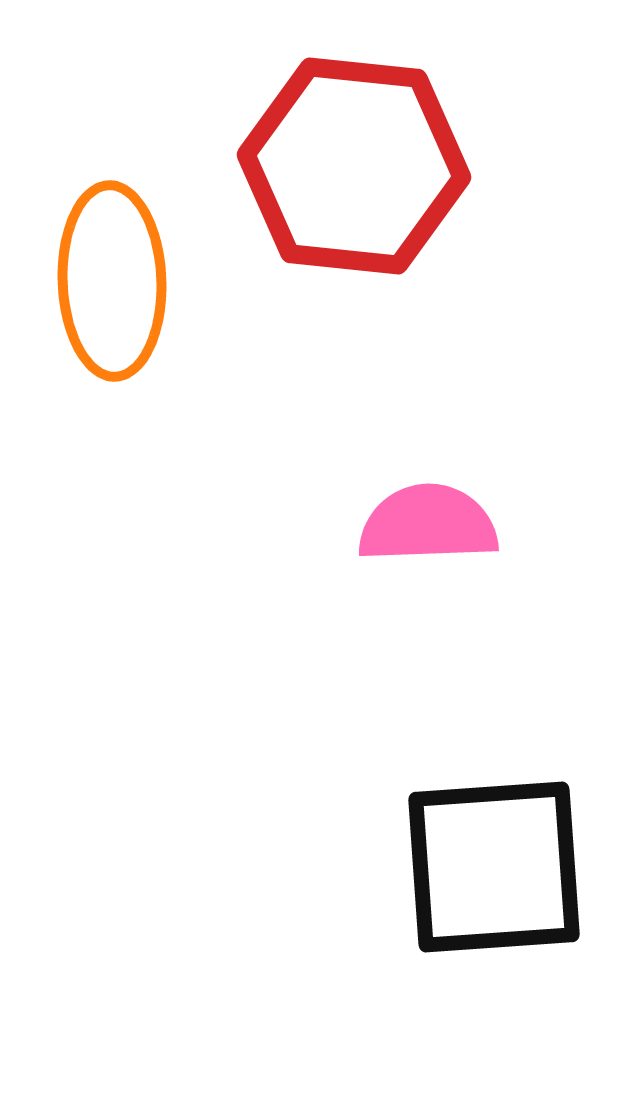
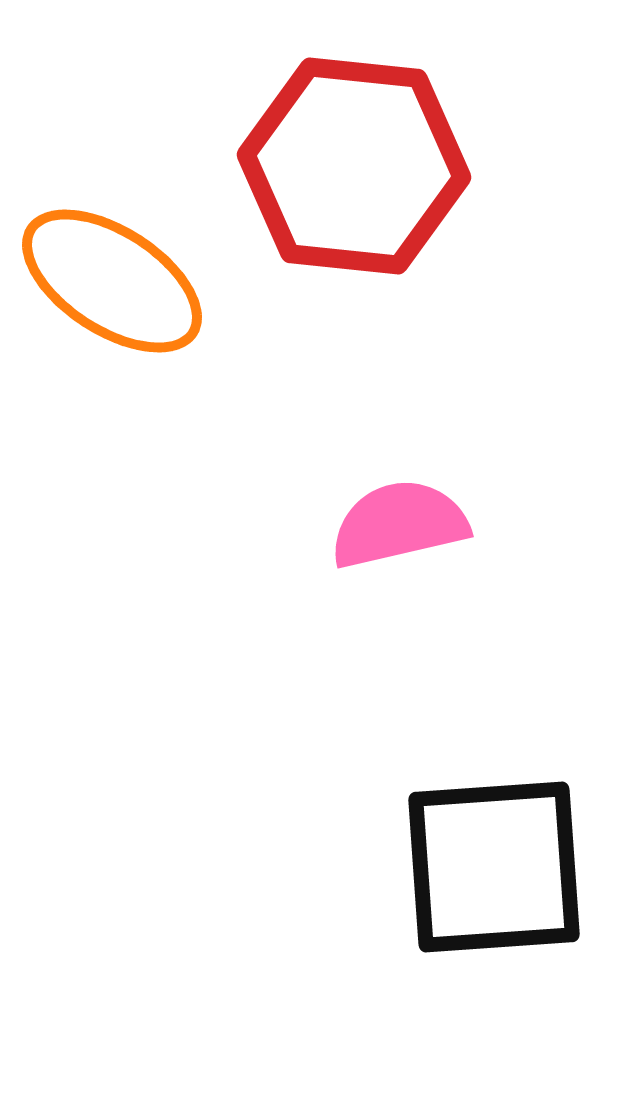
orange ellipse: rotated 55 degrees counterclockwise
pink semicircle: moved 29 px left; rotated 11 degrees counterclockwise
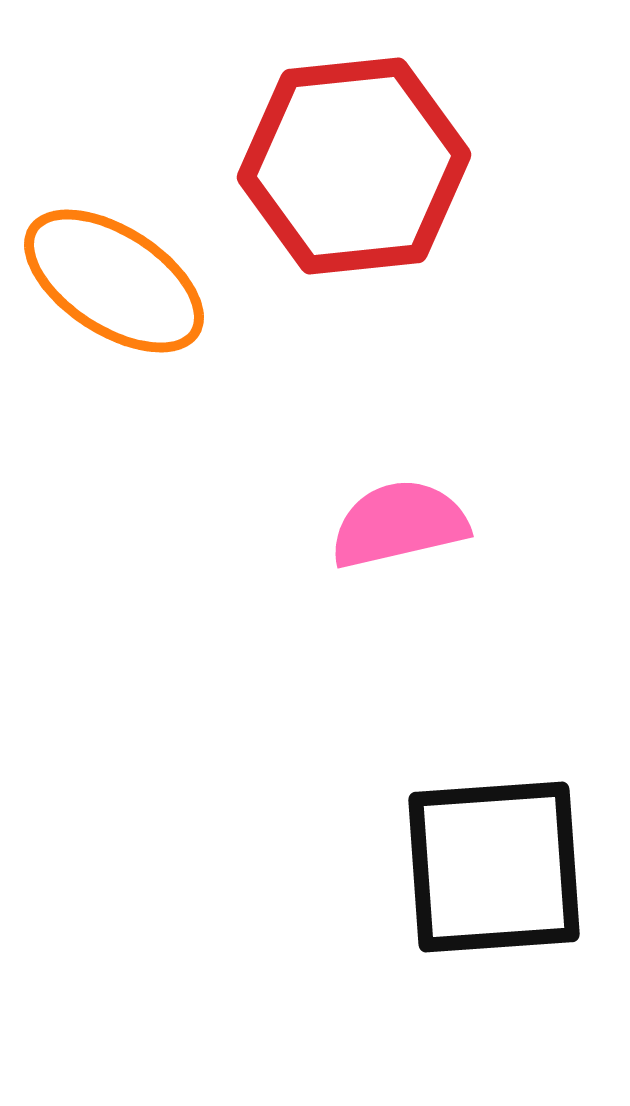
red hexagon: rotated 12 degrees counterclockwise
orange ellipse: moved 2 px right
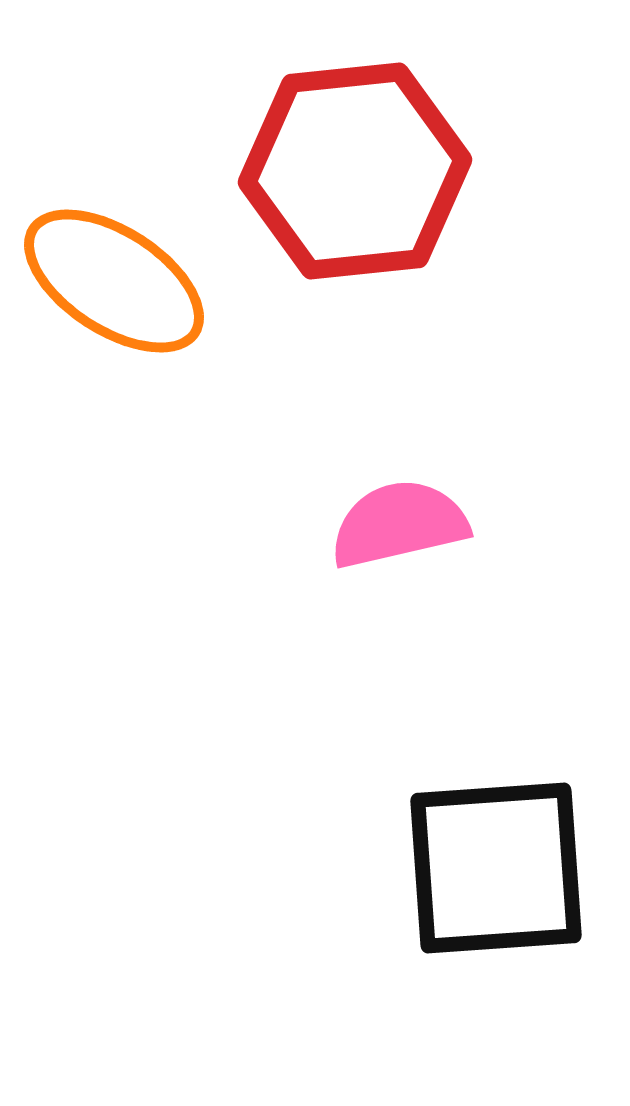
red hexagon: moved 1 px right, 5 px down
black square: moved 2 px right, 1 px down
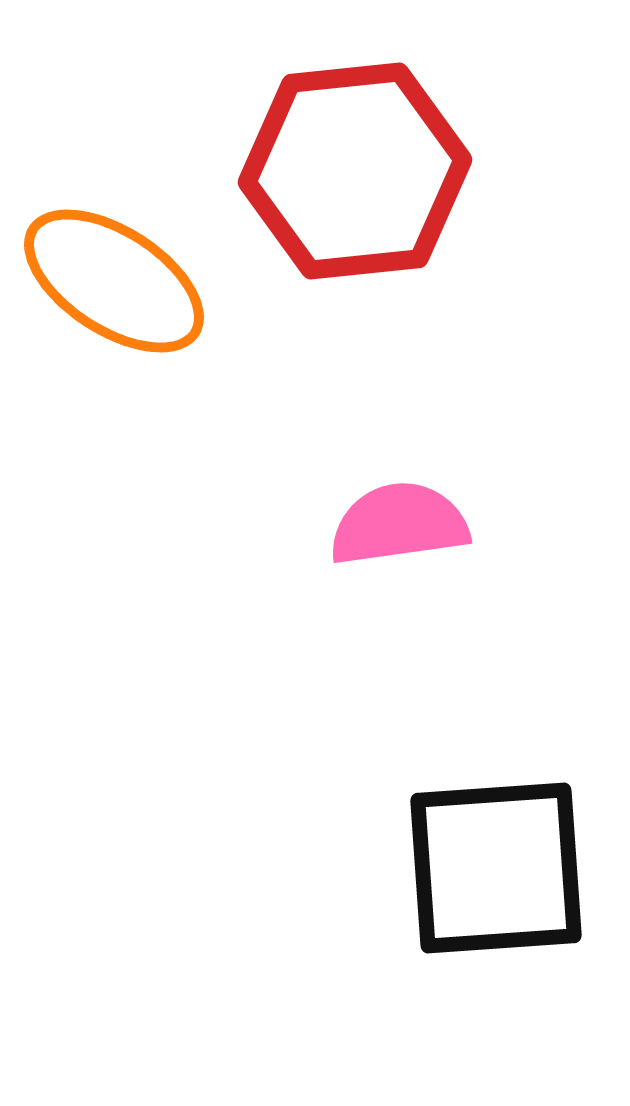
pink semicircle: rotated 5 degrees clockwise
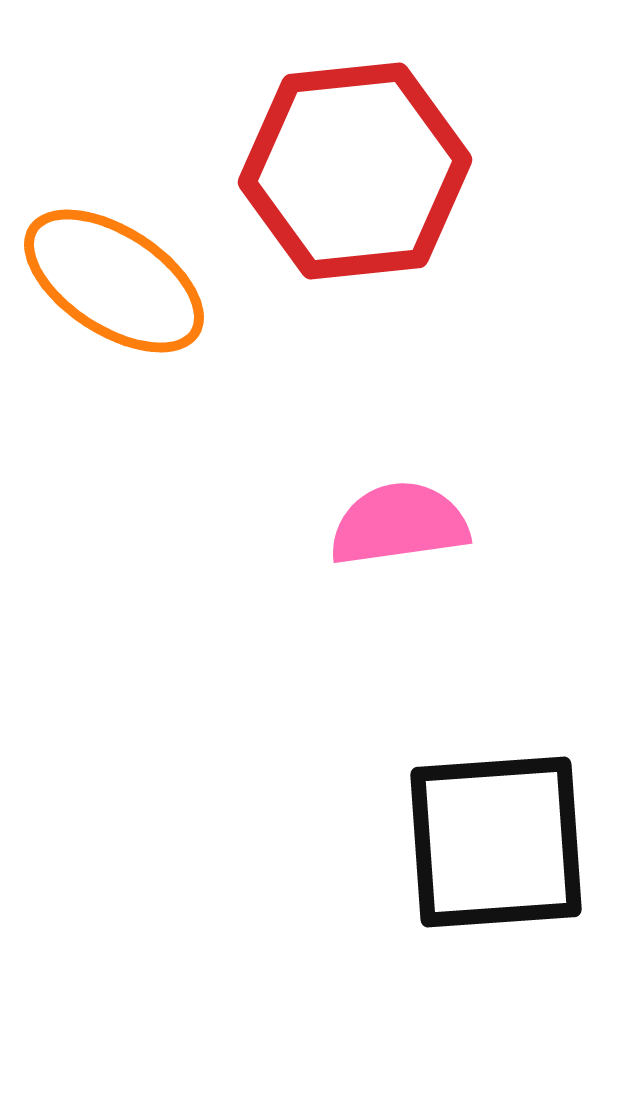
black square: moved 26 px up
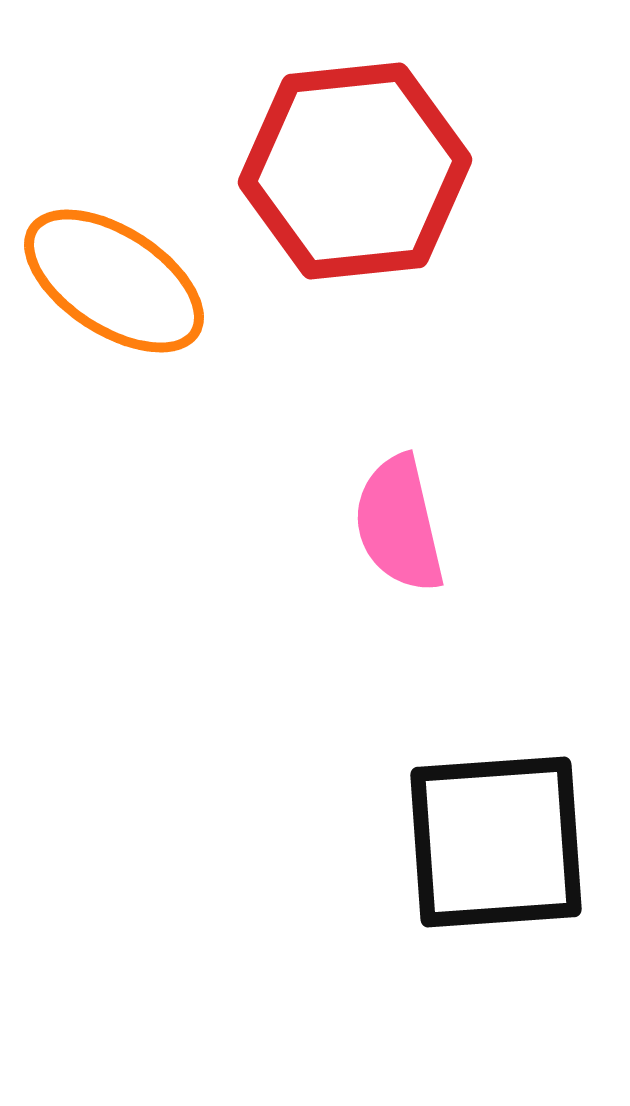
pink semicircle: rotated 95 degrees counterclockwise
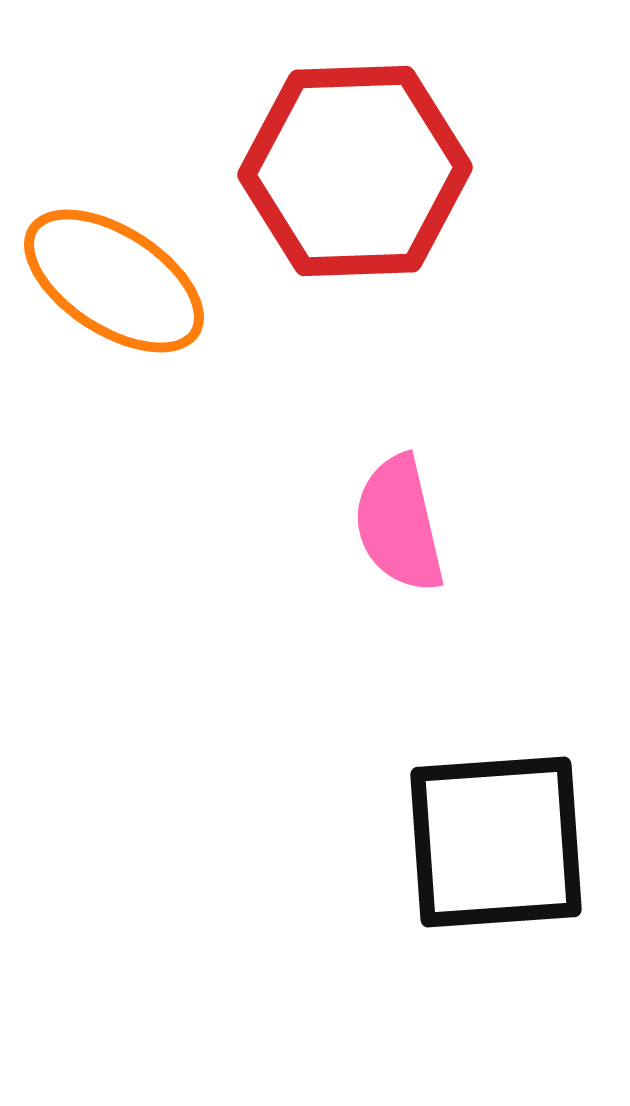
red hexagon: rotated 4 degrees clockwise
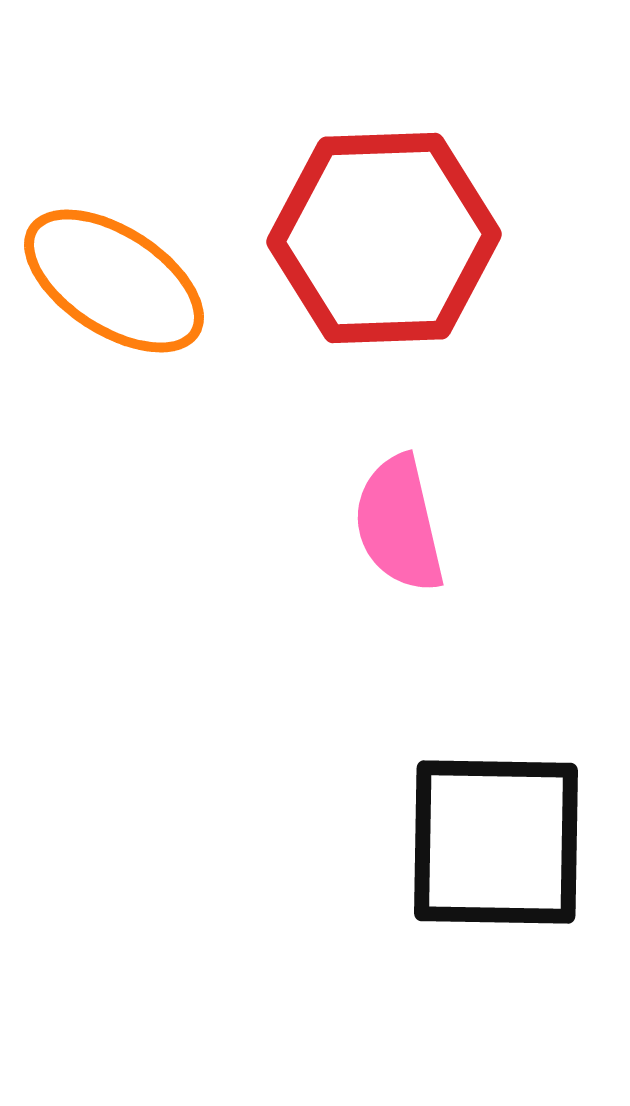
red hexagon: moved 29 px right, 67 px down
black square: rotated 5 degrees clockwise
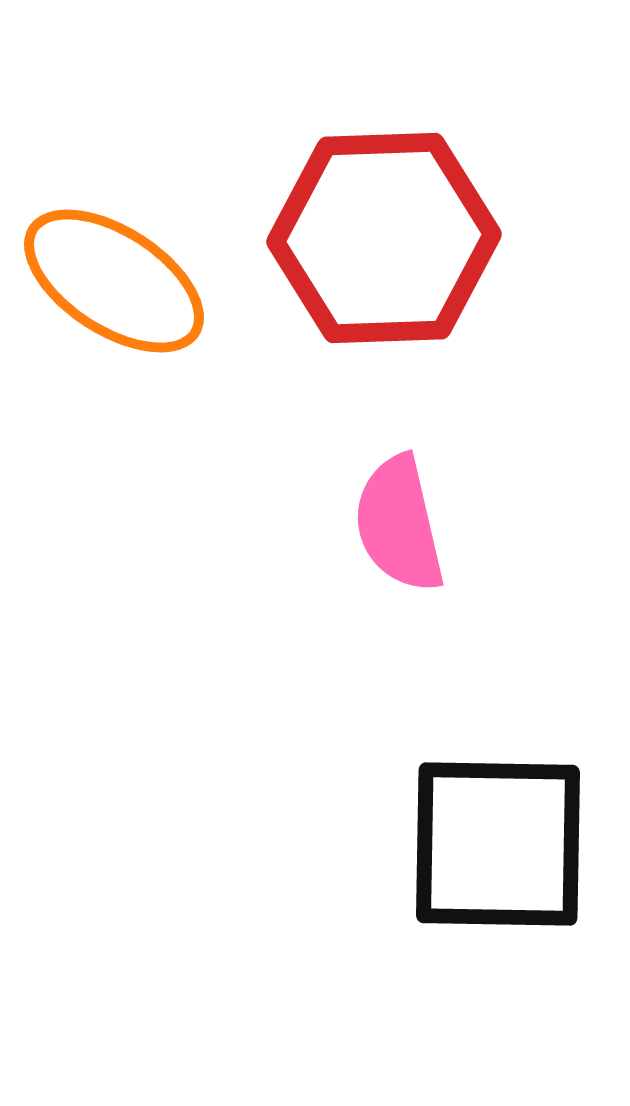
black square: moved 2 px right, 2 px down
